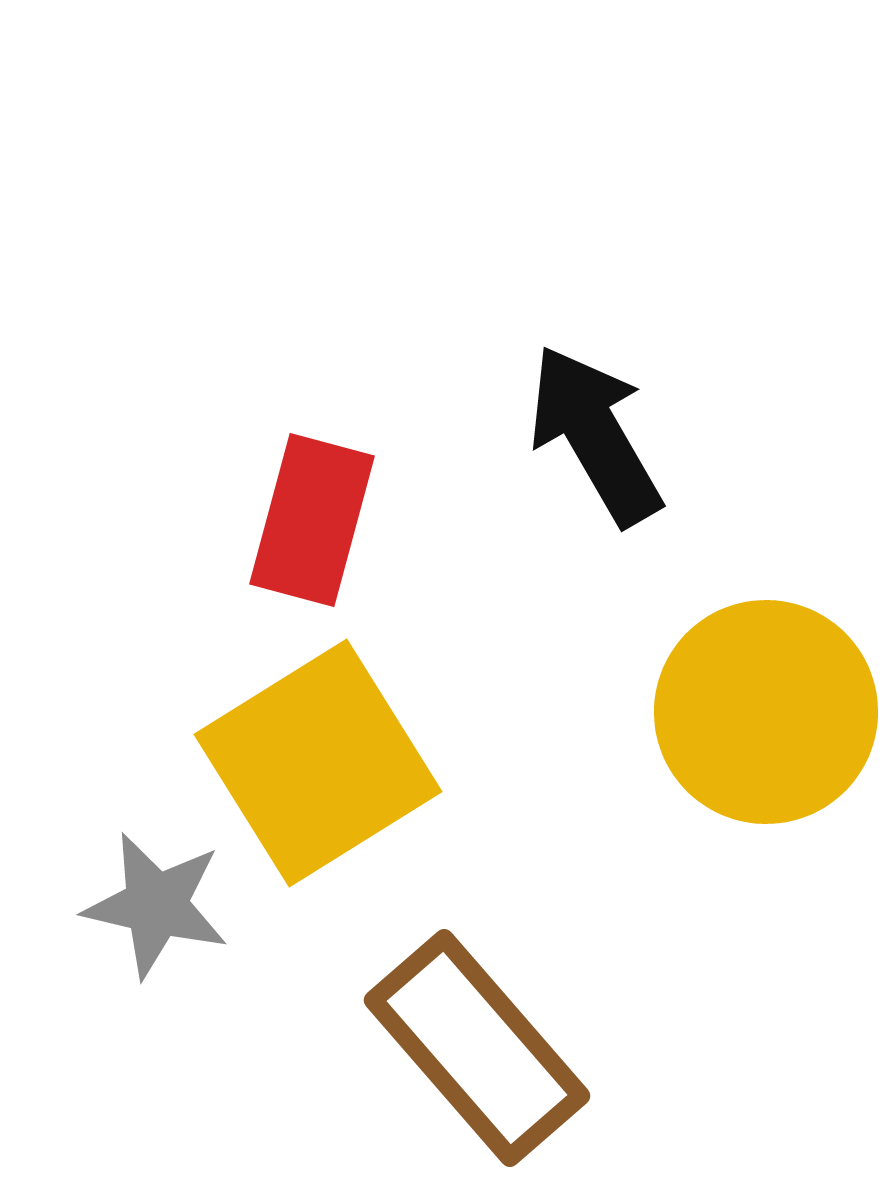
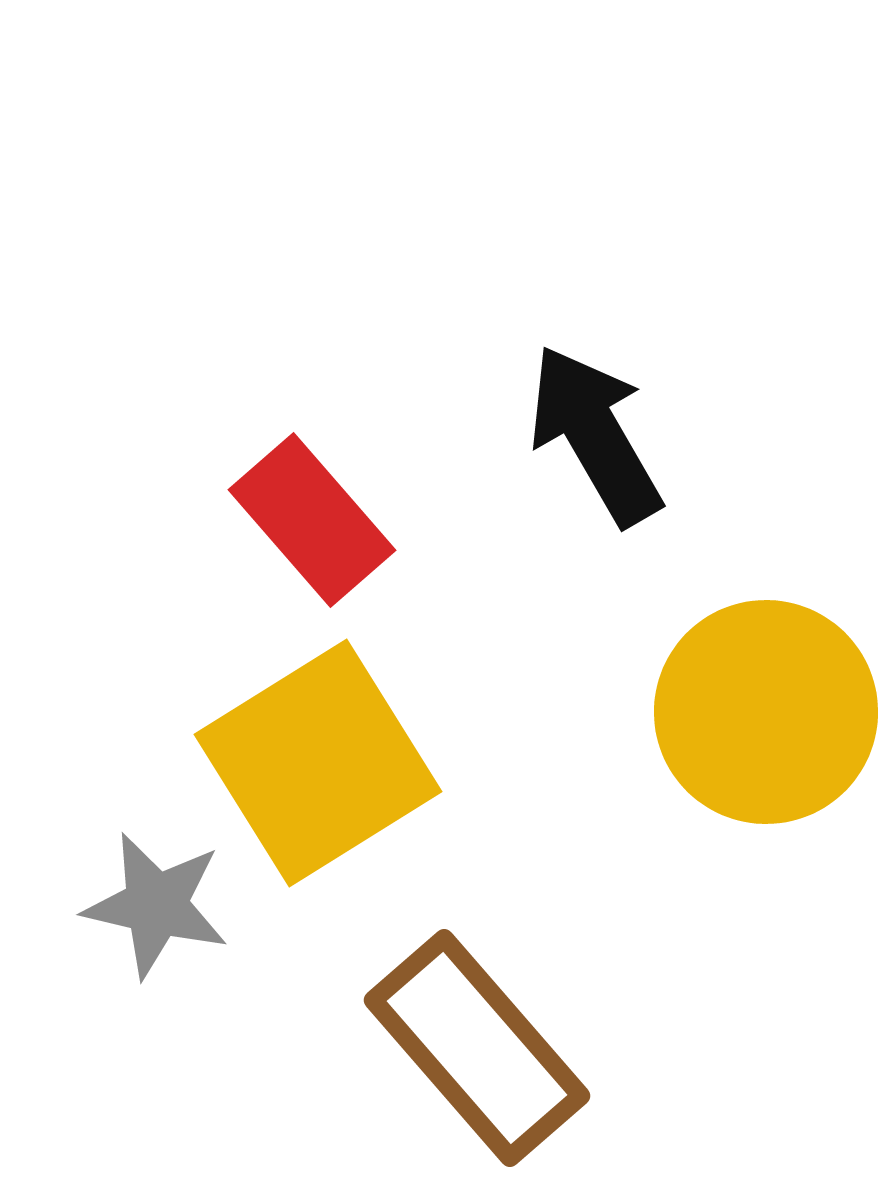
red rectangle: rotated 56 degrees counterclockwise
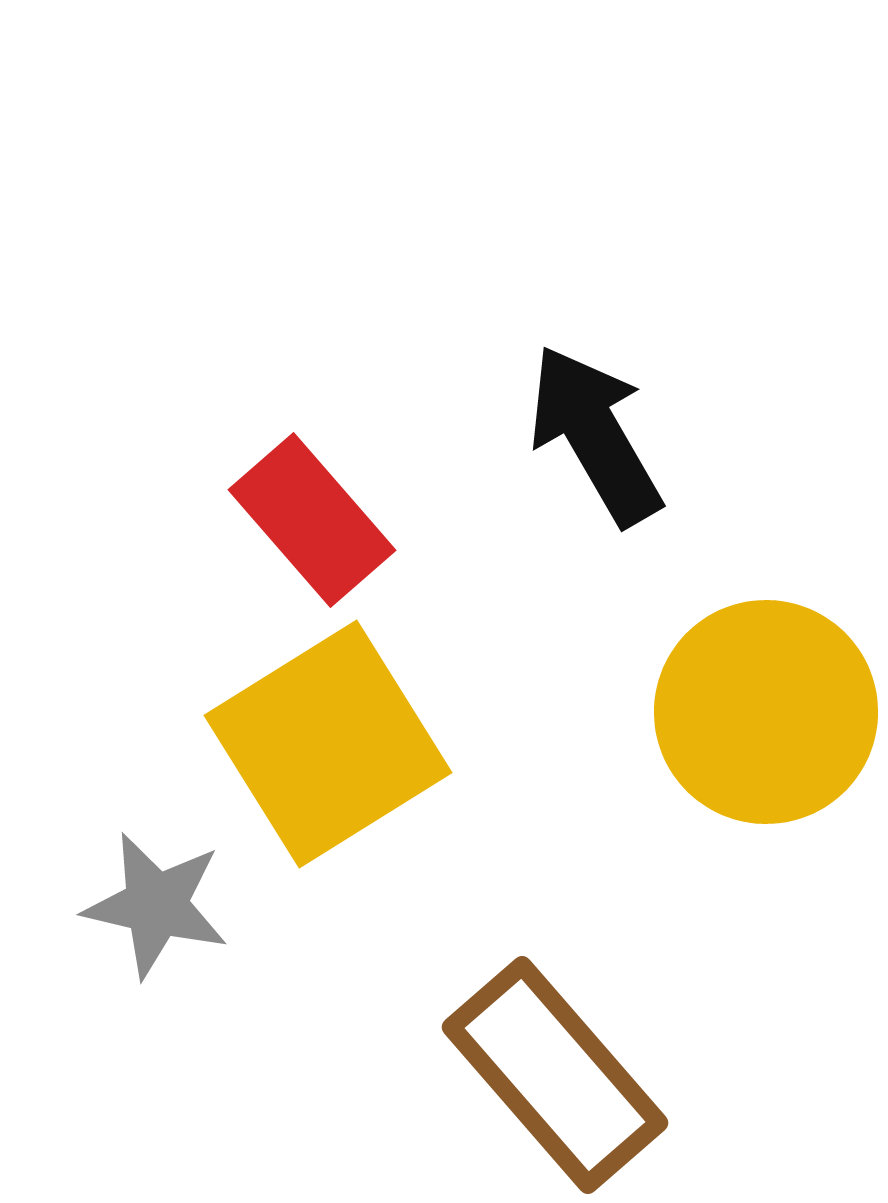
yellow square: moved 10 px right, 19 px up
brown rectangle: moved 78 px right, 27 px down
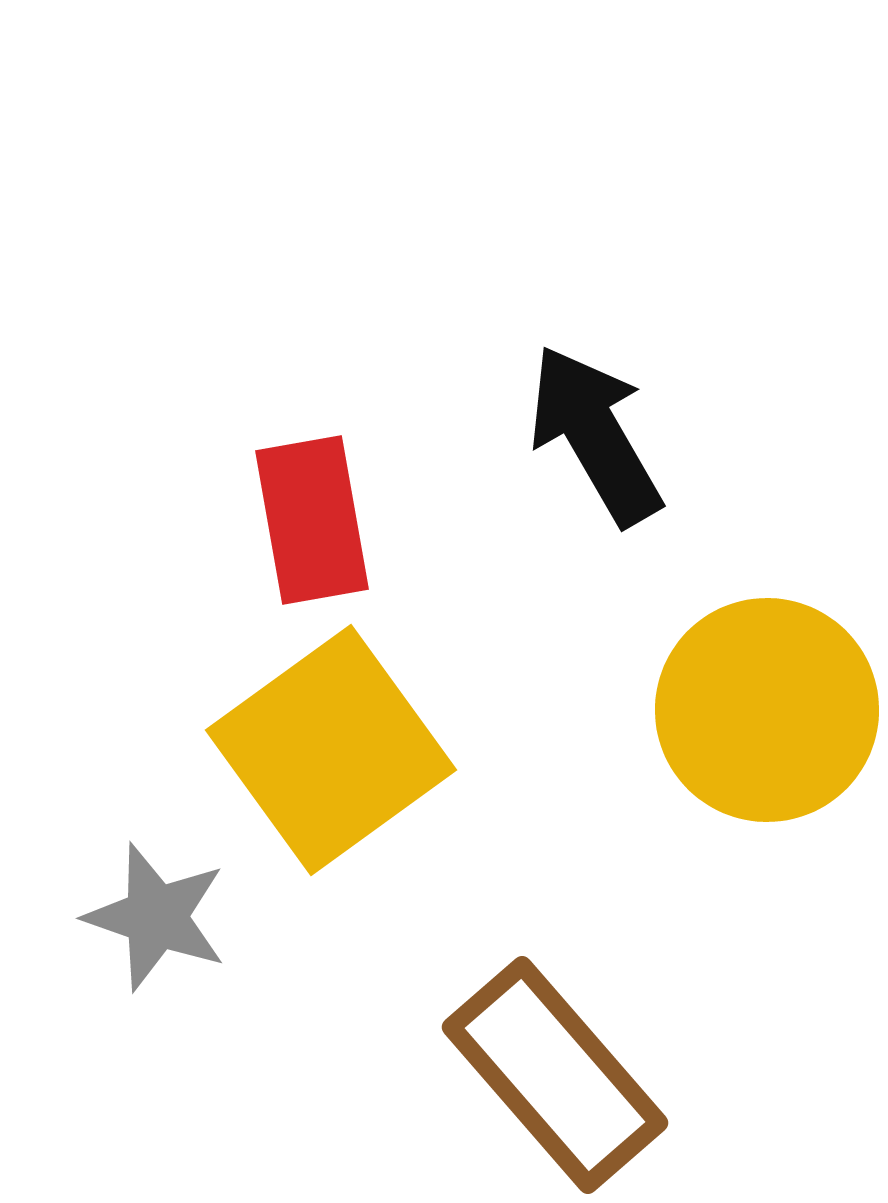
red rectangle: rotated 31 degrees clockwise
yellow circle: moved 1 px right, 2 px up
yellow square: moved 3 px right, 6 px down; rotated 4 degrees counterclockwise
gray star: moved 12 px down; rotated 6 degrees clockwise
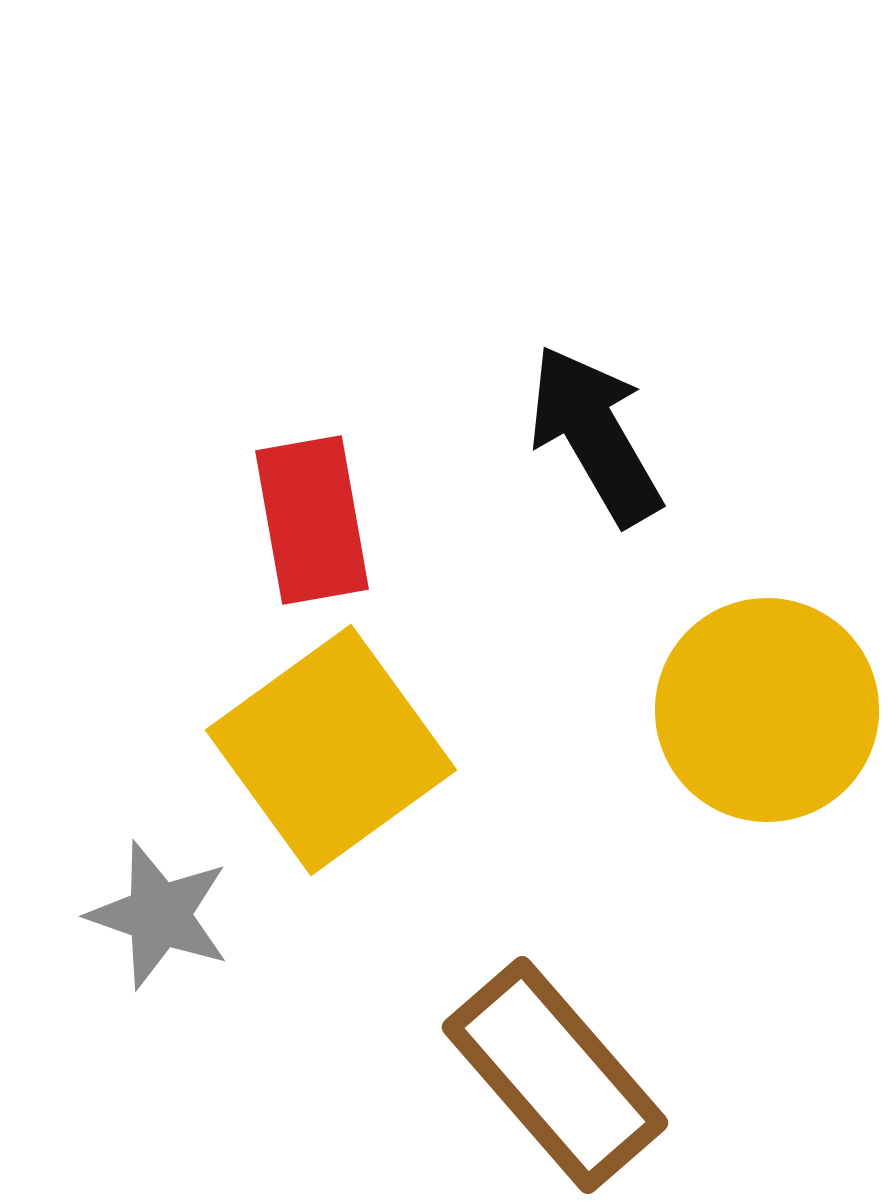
gray star: moved 3 px right, 2 px up
